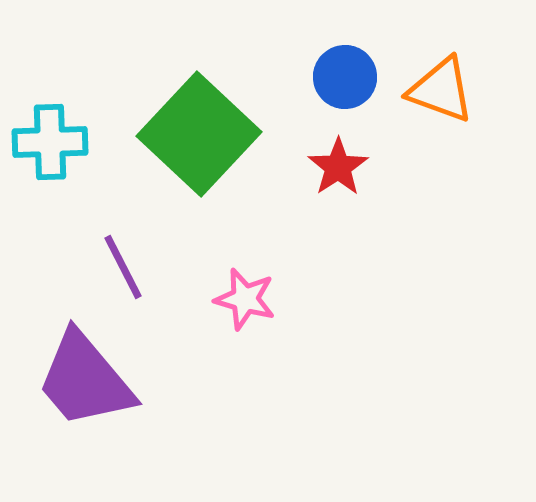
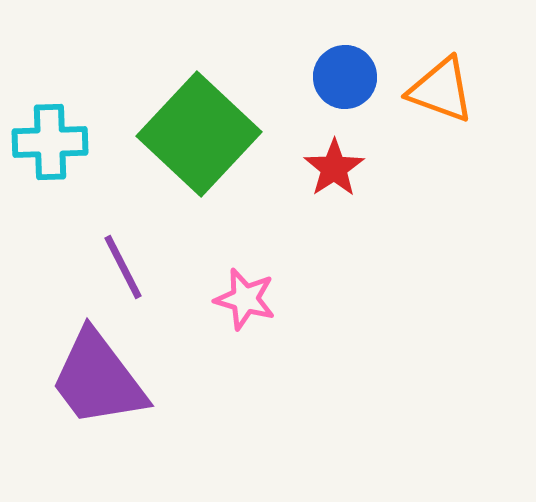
red star: moved 4 px left, 1 px down
purple trapezoid: moved 13 px right, 1 px up; rotated 3 degrees clockwise
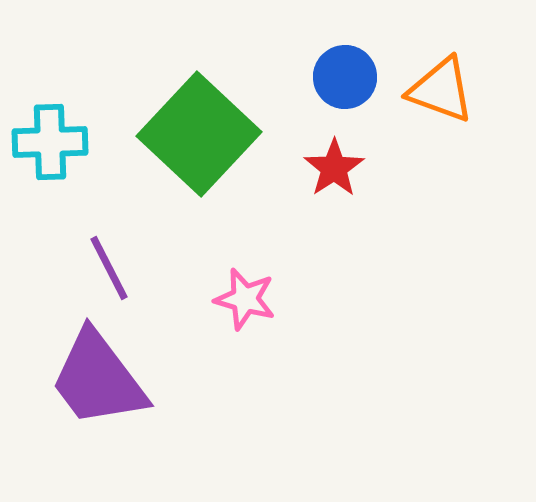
purple line: moved 14 px left, 1 px down
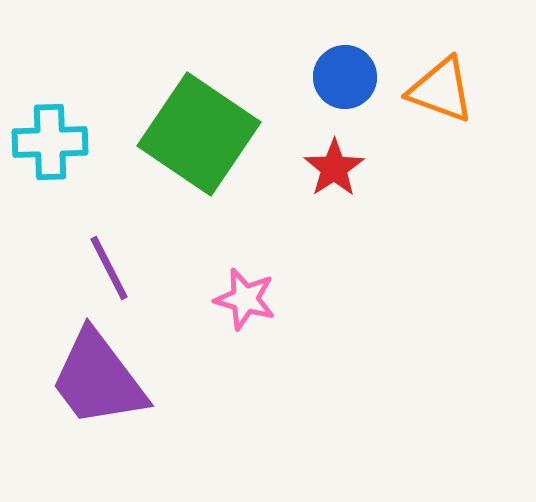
green square: rotated 9 degrees counterclockwise
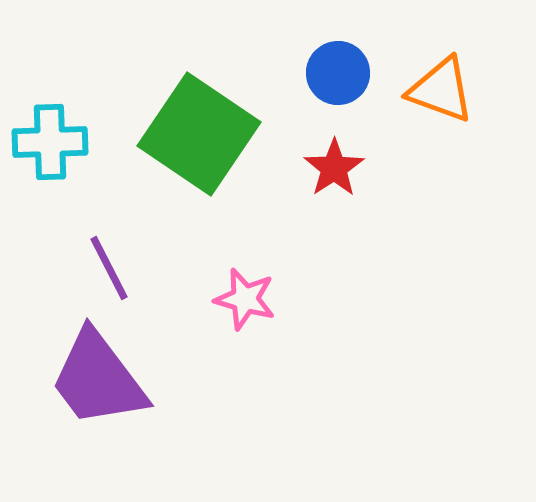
blue circle: moved 7 px left, 4 px up
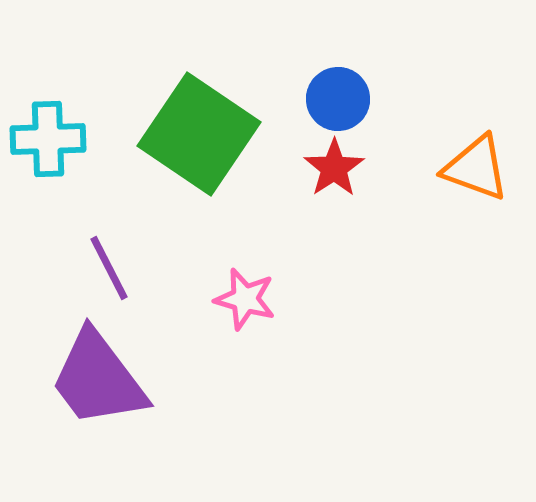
blue circle: moved 26 px down
orange triangle: moved 35 px right, 78 px down
cyan cross: moved 2 px left, 3 px up
